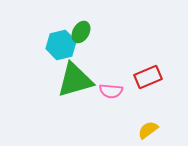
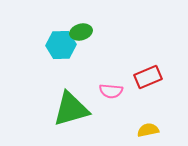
green ellipse: rotated 45 degrees clockwise
cyan hexagon: rotated 12 degrees clockwise
green triangle: moved 4 px left, 29 px down
yellow semicircle: rotated 25 degrees clockwise
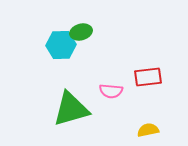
red rectangle: rotated 16 degrees clockwise
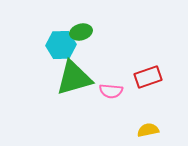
red rectangle: rotated 12 degrees counterclockwise
green triangle: moved 3 px right, 31 px up
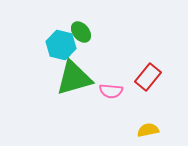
green ellipse: rotated 65 degrees clockwise
cyan hexagon: rotated 16 degrees clockwise
red rectangle: rotated 32 degrees counterclockwise
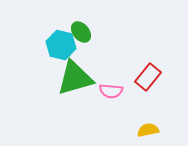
green triangle: moved 1 px right
